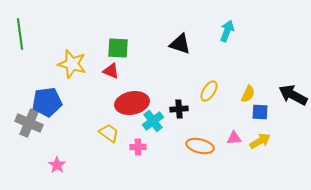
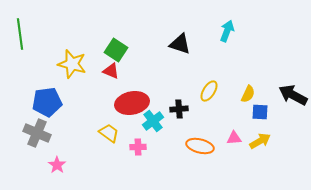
green square: moved 2 px left, 2 px down; rotated 30 degrees clockwise
gray cross: moved 8 px right, 10 px down
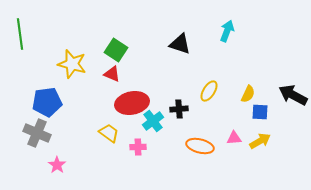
red triangle: moved 1 px right, 3 px down
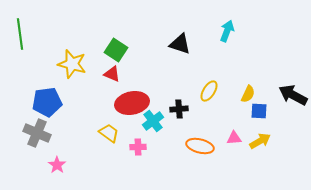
blue square: moved 1 px left, 1 px up
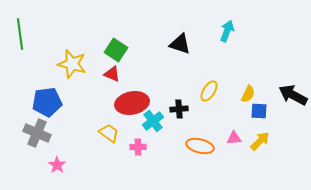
yellow arrow: rotated 15 degrees counterclockwise
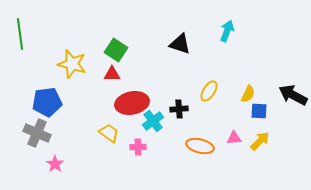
red triangle: rotated 24 degrees counterclockwise
pink star: moved 2 px left, 1 px up
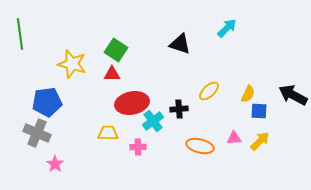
cyan arrow: moved 3 px up; rotated 25 degrees clockwise
yellow ellipse: rotated 15 degrees clockwise
yellow trapezoid: moved 1 px left; rotated 35 degrees counterclockwise
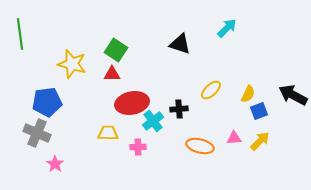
yellow ellipse: moved 2 px right, 1 px up
blue square: rotated 24 degrees counterclockwise
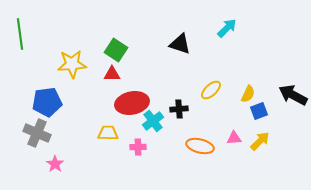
yellow star: rotated 20 degrees counterclockwise
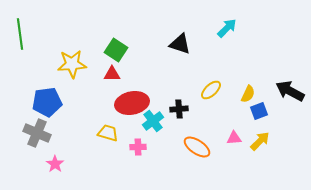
black arrow: moved 3 px left, 4 px up
yellow trapezoid: rotated 15 degrees clockwise
orange ellipse: moved 3 px left, 1 px down; rotated 20 degrees clockwise
